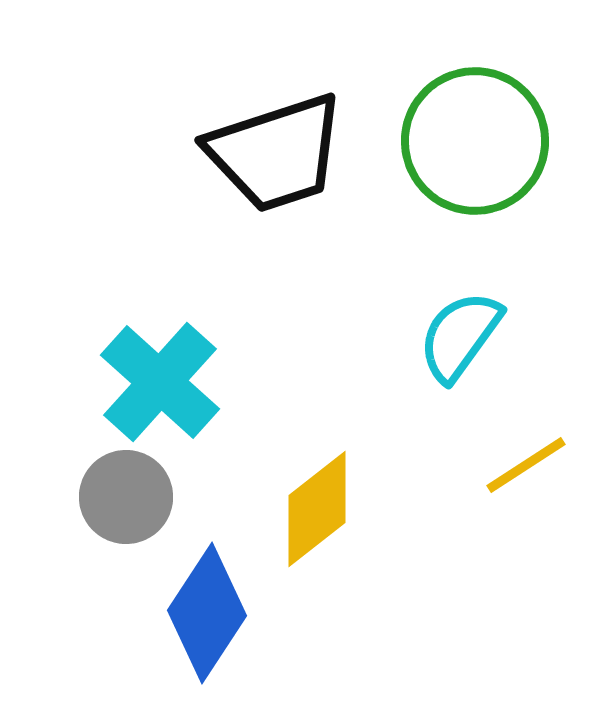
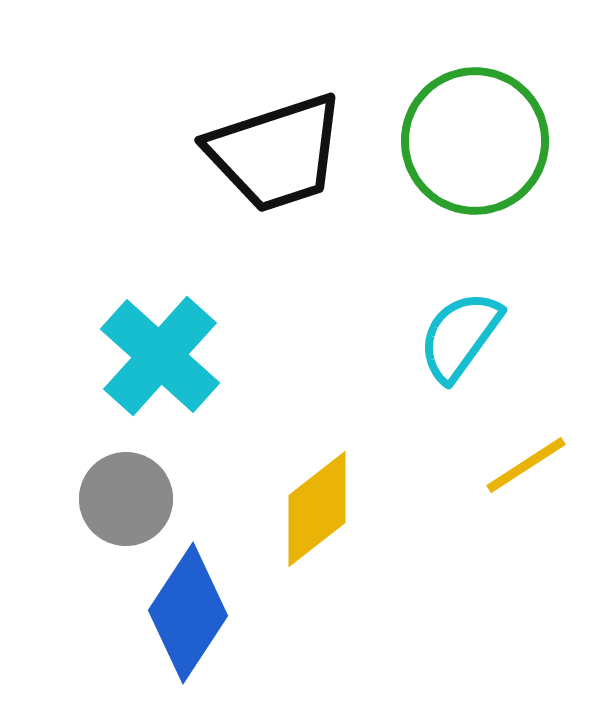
cyan cross: moved 26 px up
gray circle: moved 2 px down
blue diamond: moved 19 px left
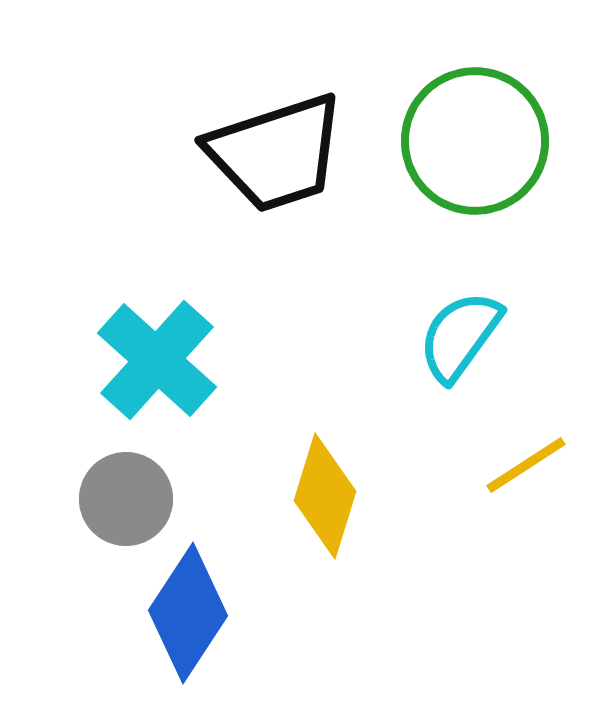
cyan cross: moved 3 px left, 4 px down
yellow diamond: moved 8 px right, 13 px up; rotated 35 degrees counterclockwise
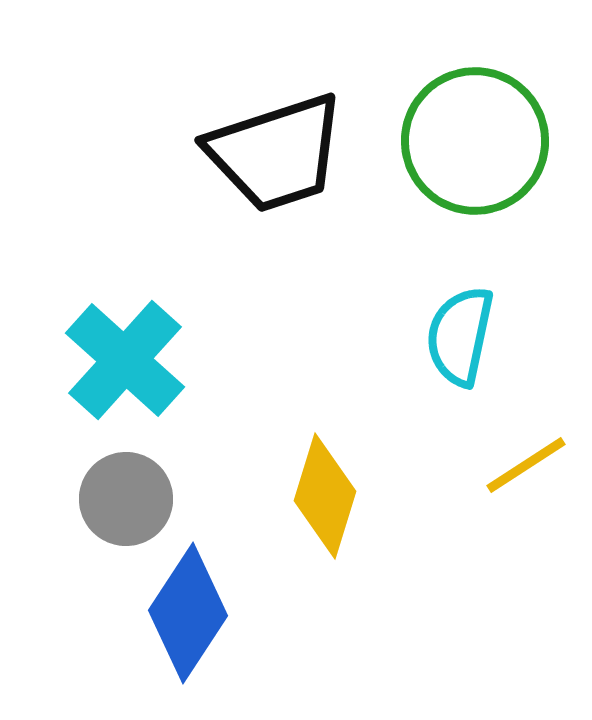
cyan semicircle: rotated 24 degrees counterclockwise
cyan cross: moved 32 px left
